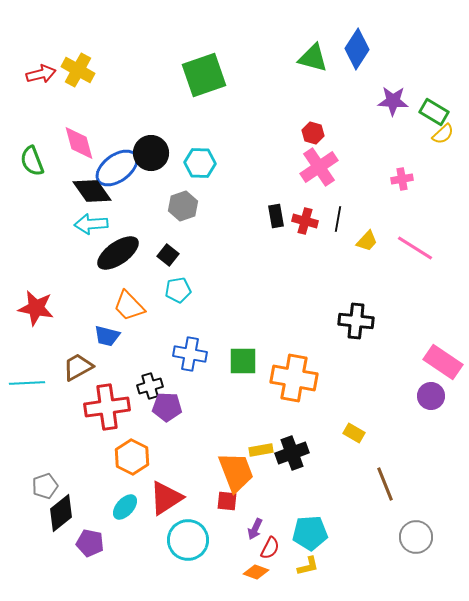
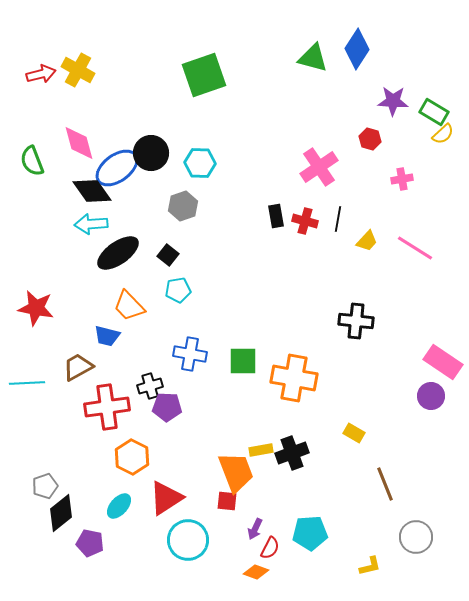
red hexagon at (313, 133): moved 57 px right, 6 px down
cyan ellipse at (125, 507): moved 6 px left, 1 px up
yellow L-shape at (308, 566): moved 62 px right
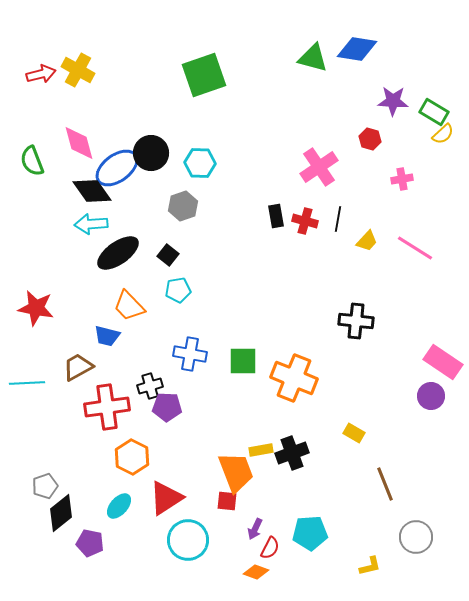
blue diamond at (357, 49): rotated 66 degrees clockwise
orange cross at (294, 378): rotated 12 degrees clockwise
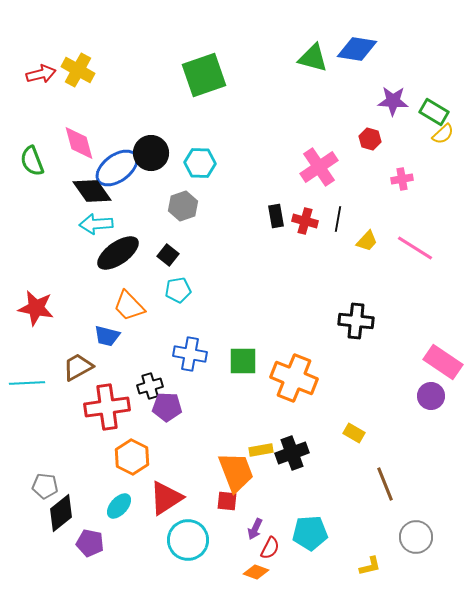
cyan arrow at (91, 224): moved 5 px right
gray pentagon at (45, 486): rotated 25 degrees clockwise
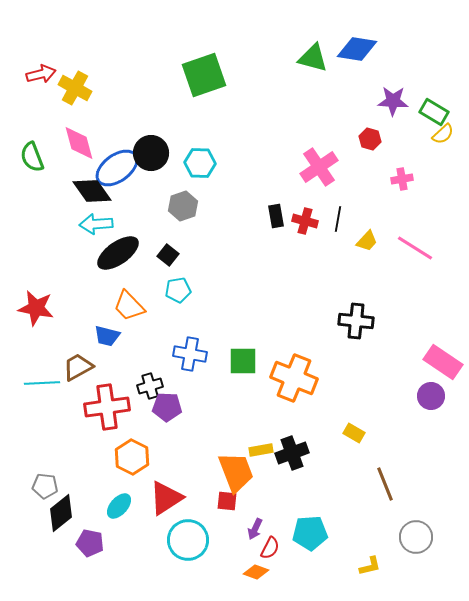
yellow cross at (78, 70): moved 3 px left, 18 px down
green semicircle at (32, 161): moved 4 px up
cyan line at (27, 383): moved 15 px right
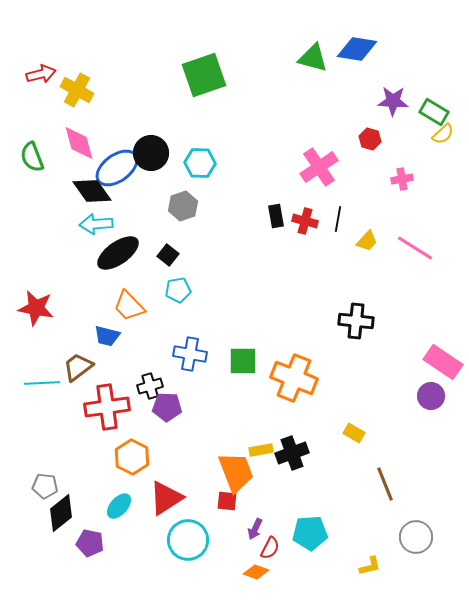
yellow cross at (75, 88): moved 2 px right, 2 px down
brown trapezoid at (78, 367): rotated 8 degrees counterclockwise
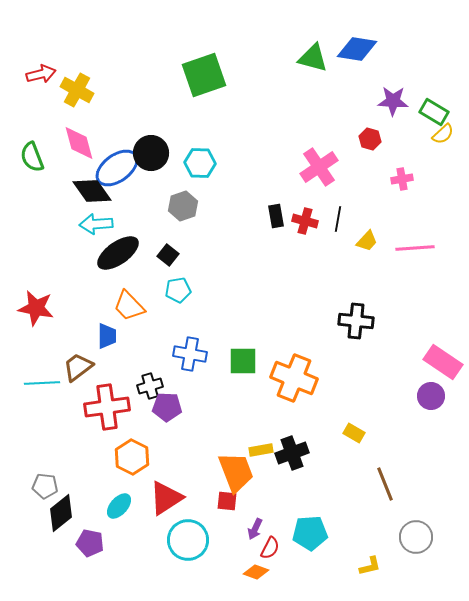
pink line at (415, 248): rotated 36 degrees counterclockwise
blue trapezoid at (107, 336): rotated 104 degrees counterclockwise
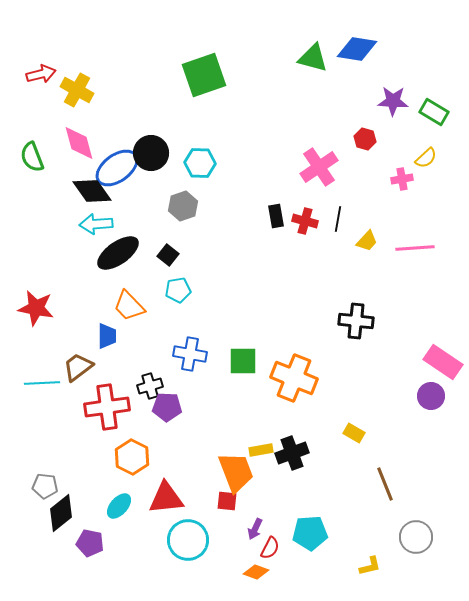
yellow semicircle at (443, 134): moved 17 px left, 24 px down
red hexagon at (370, 139): moved 5 px left
red triangle at (166, 498): rotated 27 degrees clockwise
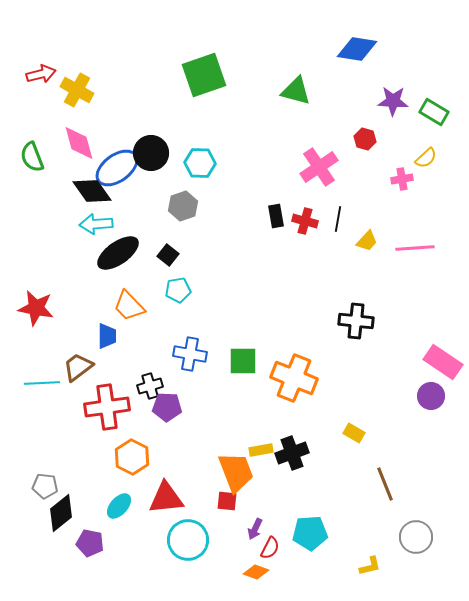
green triangle at (313, 58): moved 17 px left, 33 px down
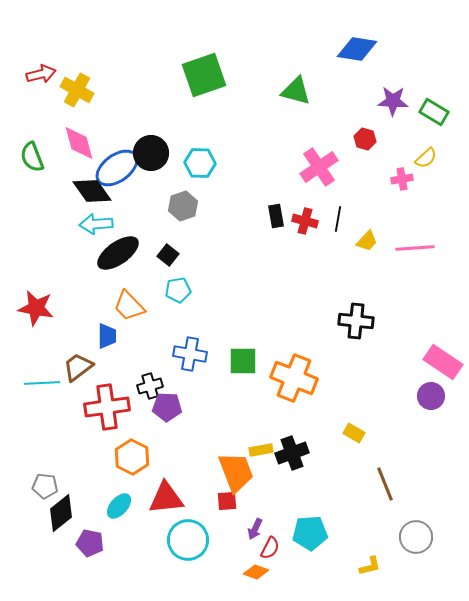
red square at (227, 501): rotated 10 degrees counterclockwise
